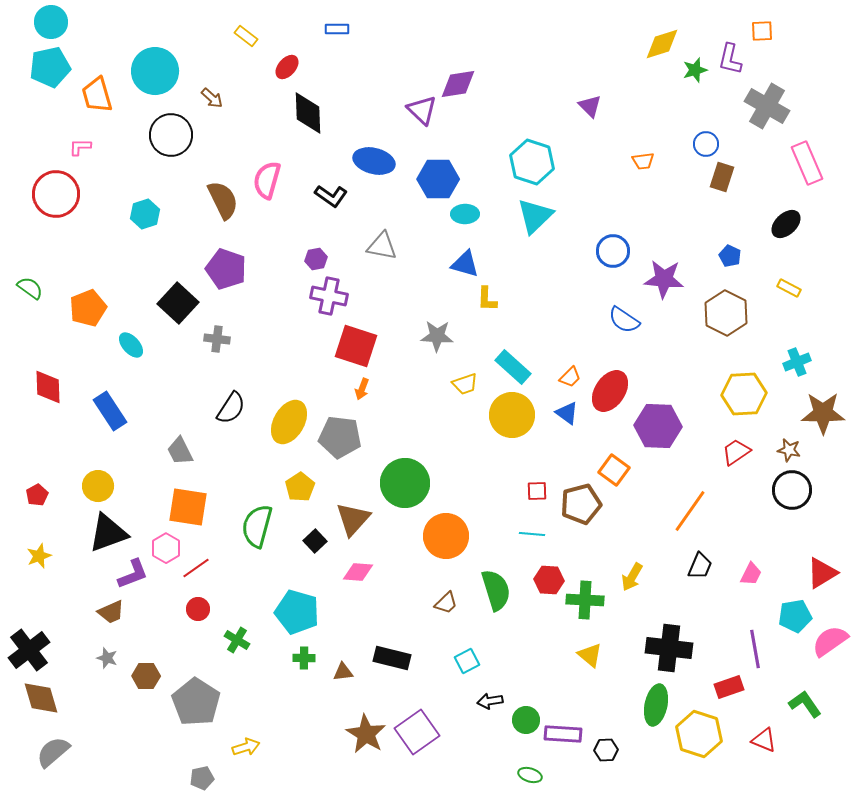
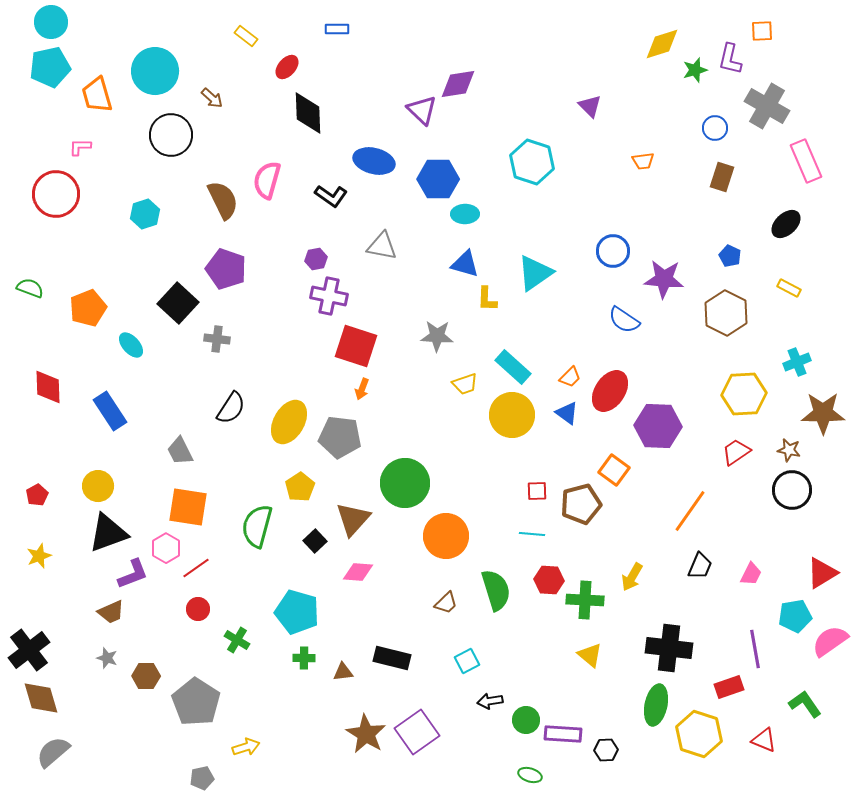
blue circle at (706, 144): moved 9 px right, 16 px up
pink rectangle at (807, 163): moved 1 px left, 2 px up
cyan triangle at (535, 216): moved 57 px down; rotated 9 degrees clockwise
green semicircle at (30, 288): rotated 16 degrees counterclockwise
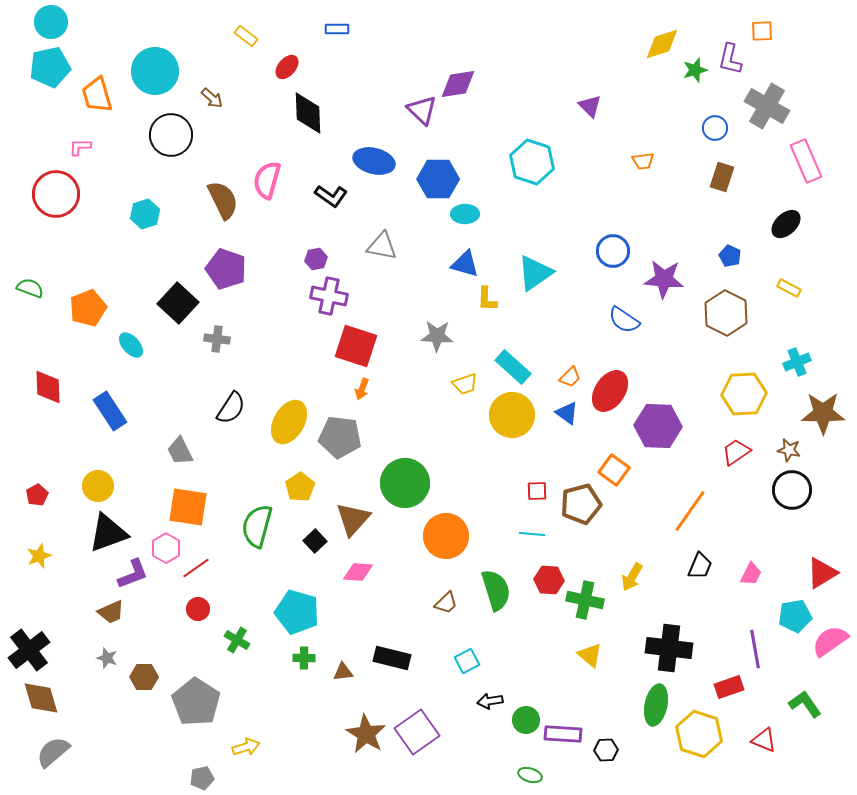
green cross at (585, 600): rotated 9 degrees clockwise
brown hexagon at (146, 676): moved 2 px left, 1 px down
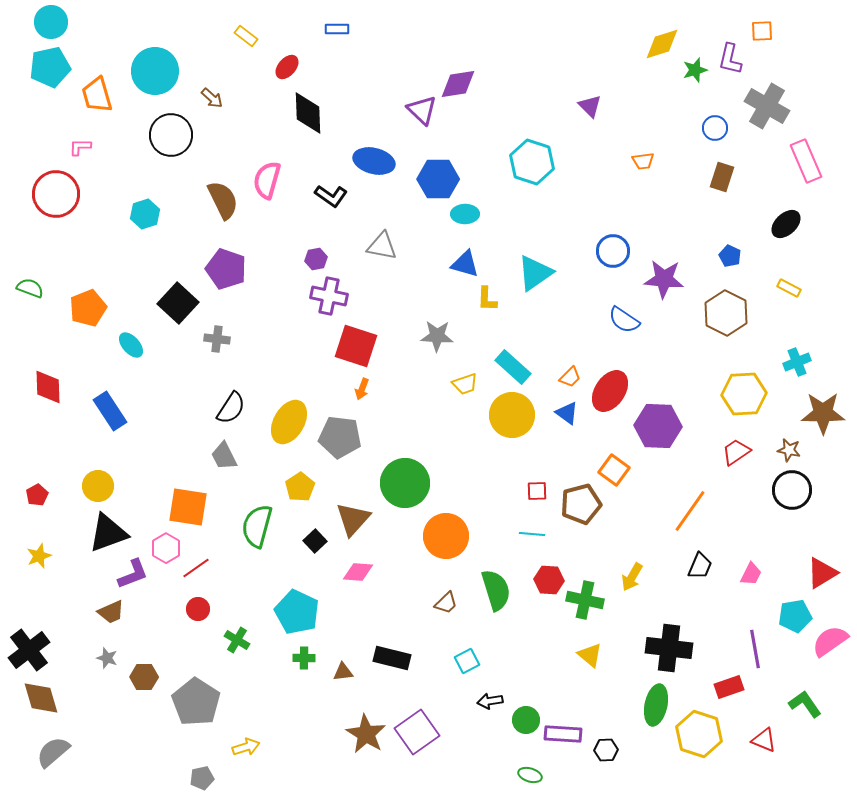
gray trapezoid at (180, 451): moved 44 px right, 5 px down
cyan pentagon at (297, 612): rotated 9 degrees clockwise
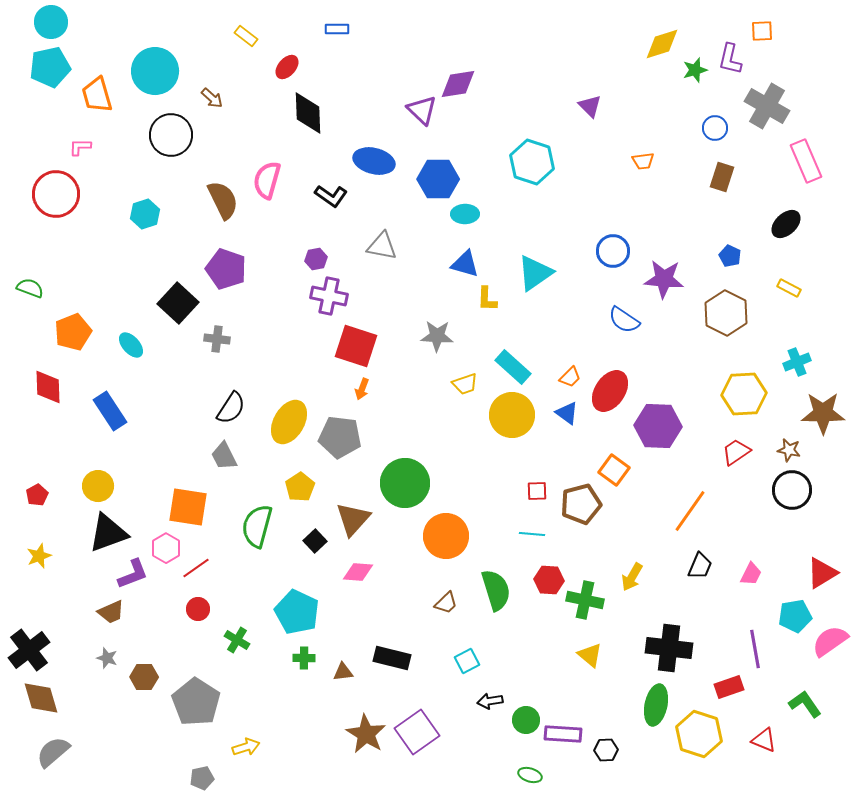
orange pentagon at (88, 308): moved 15 px left, 24 px down
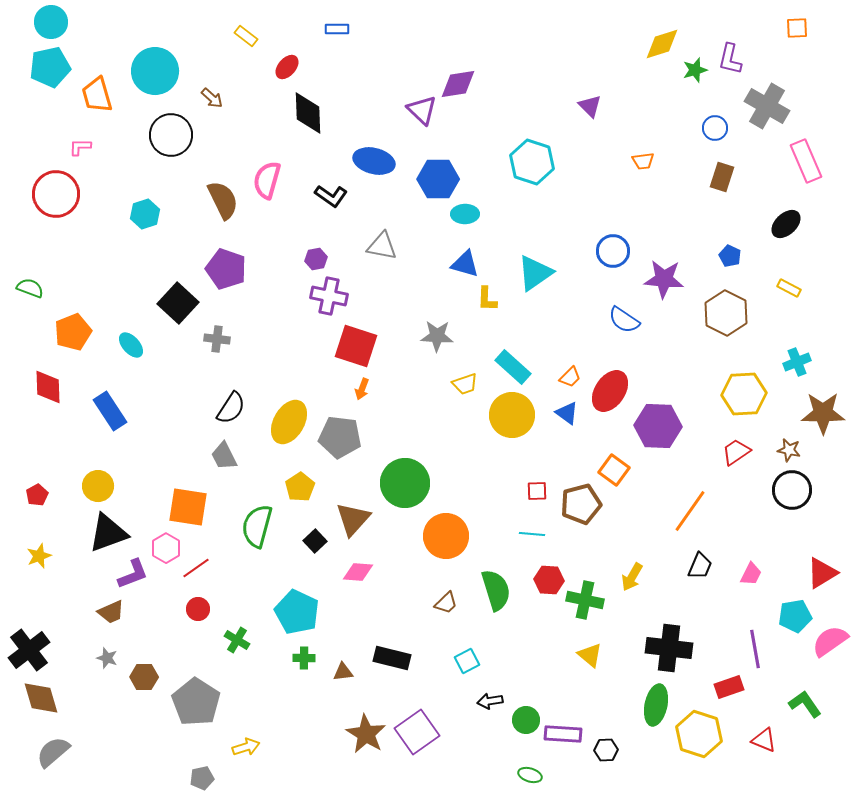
orange square at (762, 31): moved 35 px right, 3 px up
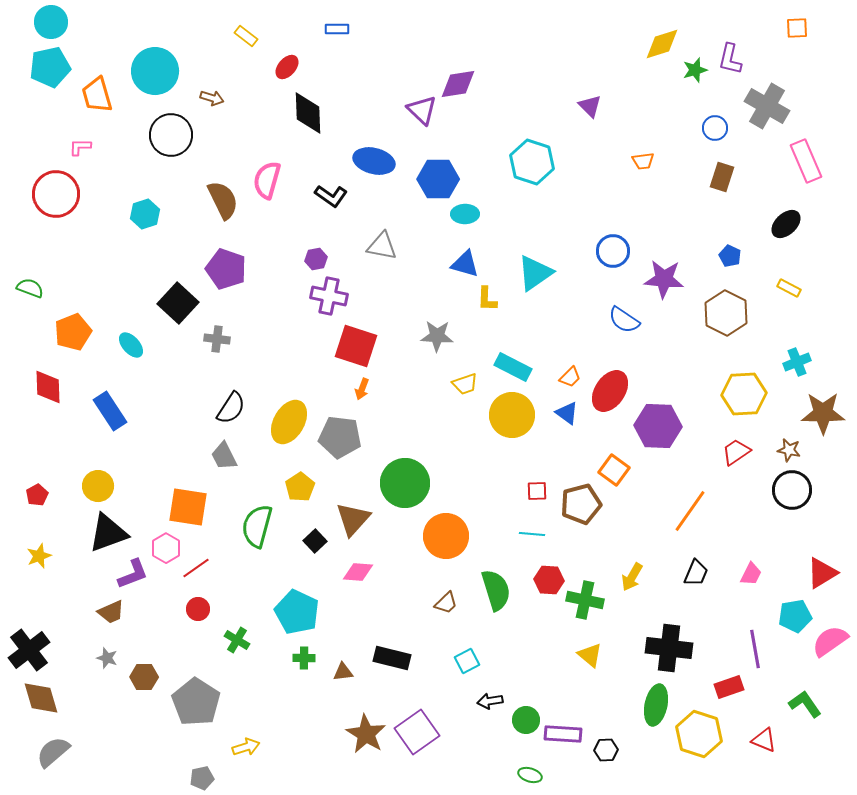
brown arrow at (212, 98): rotated 25 degrees counterclockwise
cyan rectangle at (513, 367): rotated 15 degrees counterclockwise
black trapezoid at (700, 566): moved 4 px left, 7 px down
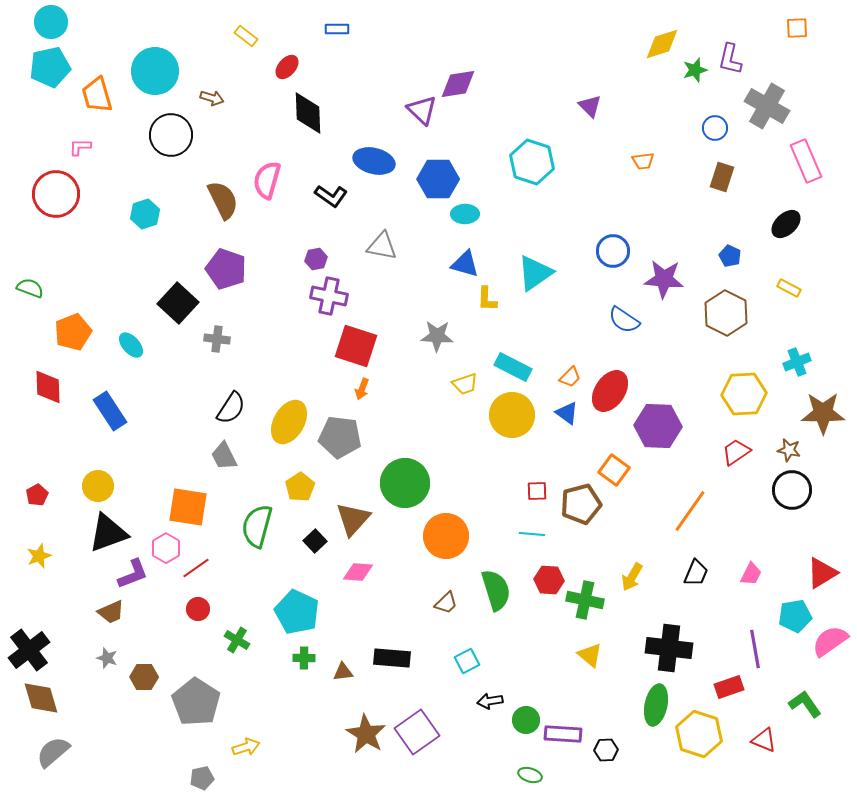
black rectangle at (392, 658): rotated 9 degrees counterclockwise
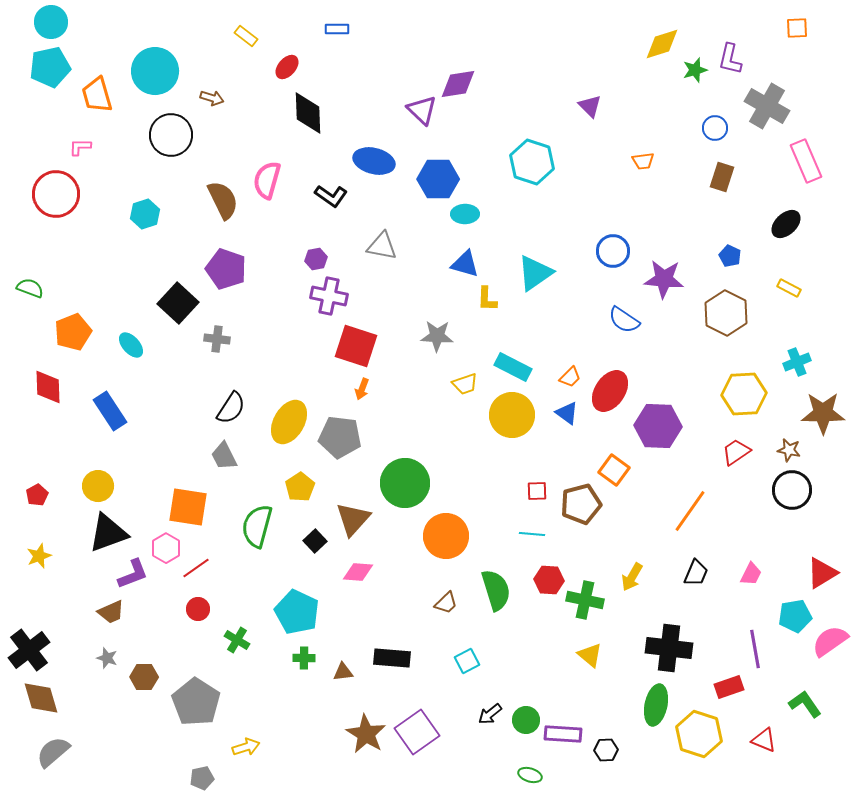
black arrow at (490, 701): moved 13 px down; rotated 30 degrees counterclockwise
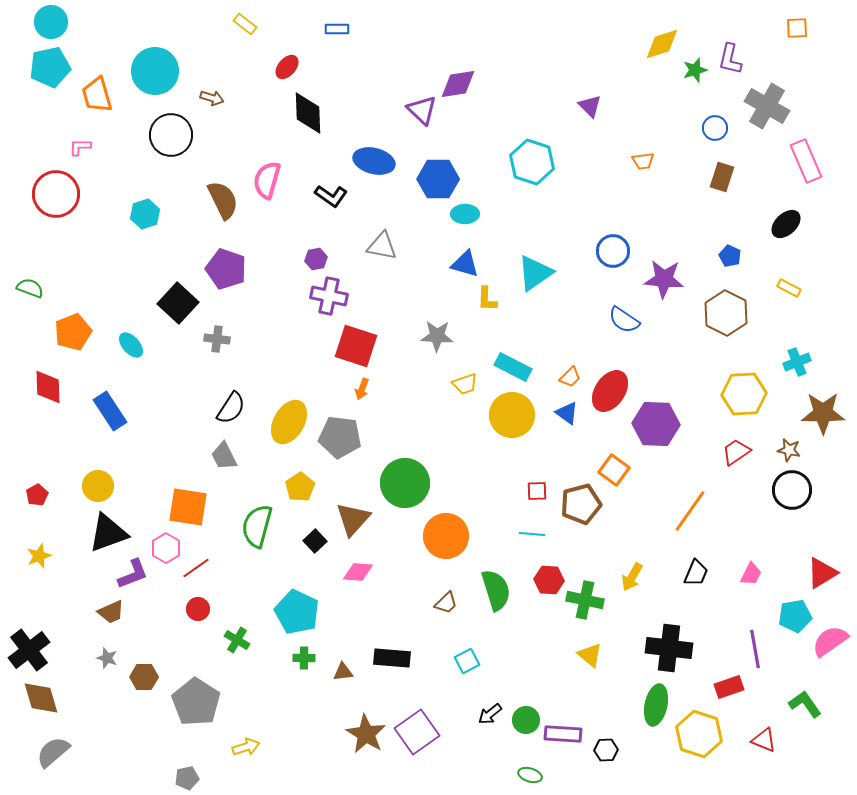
yellow rectangle at (246, 36): moved 1 px left, 12 px up
purple hexagon at (658, 426): moved 2 px left, 2 px up
gray pentagon at (202, 778): moved 15 px left
